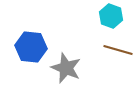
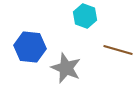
cyan hexagon: moved 26 px left
blue hexagon: moved 1 px left
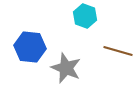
brown line: moved 1 px down
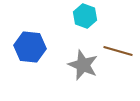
gray star: moved 17 px right, 3 px up
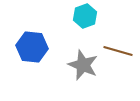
cyan hexagon: rotated 20 degrees clockwise
blue hexagon: moved 2 px right
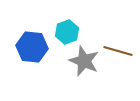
cyan hexagon: moved 18 px left, 16 px down
gray star: moved 1 px right, 4 px up
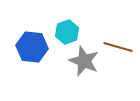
brown line: moved 4 px up
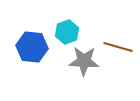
gray star: rotated 20 degrees counterclockwise
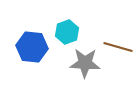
gray star: moved 1 px right, 2 px down
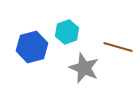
blue hexagon: rotated 20 degrees counterclockwise
gray star: moved 1 px left, 5 px down; rotated 20 degrees clockwise
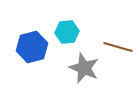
cyan hexagon: rotated 15 degrees clockwise
